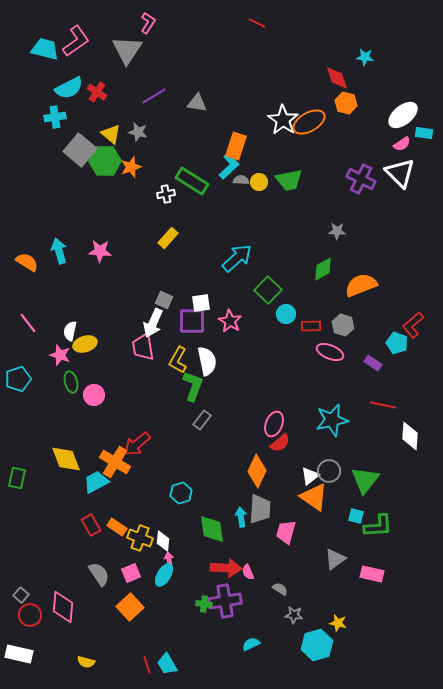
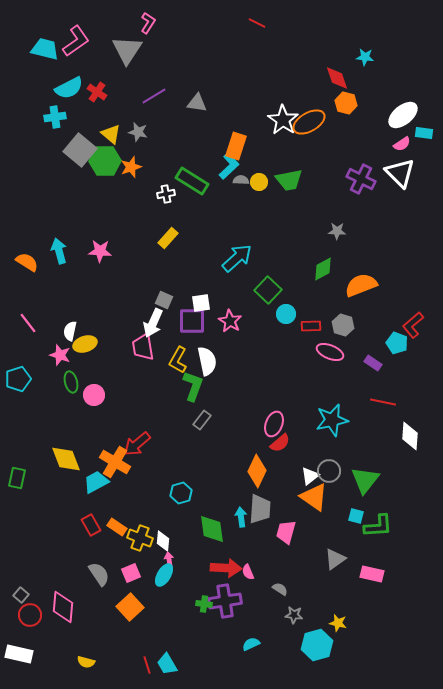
red line at (383, 405): moved 3 px up
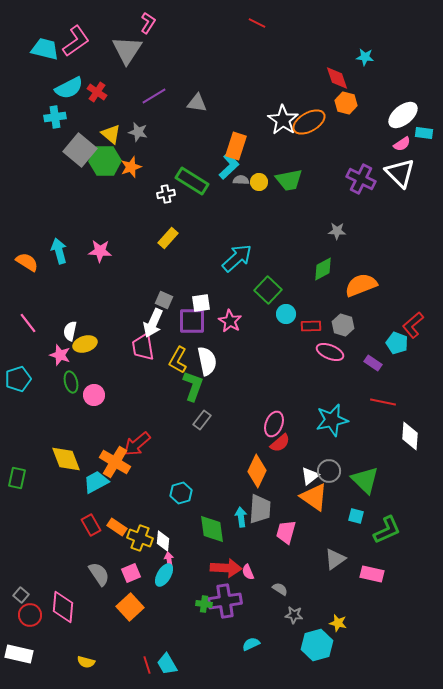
green triangle at (365, 480): rotated 24 degrees counterclockwise
green L-shape at (378, 526): moved 9 px right, 4 px down; rotated 20 degrees counterclockwise
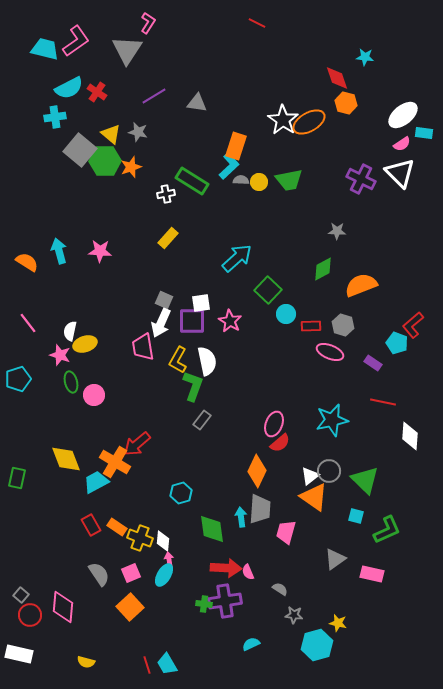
white arrow at (153, 323): moved 8 px right
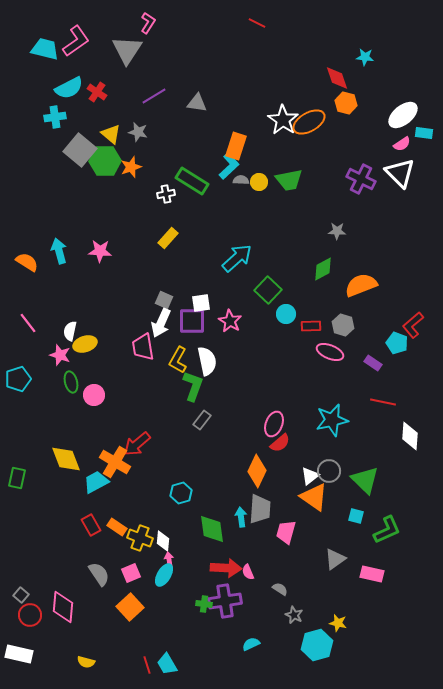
gray star at (294, 615): rotated 18 degrees clockwise
